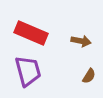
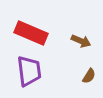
brown arrow: rotated 12 degrees clockwise
purple trapezoid: moved 1 px right; rotated 8 degrees clockwise
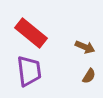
red rectangle: rotated 16 degrees clockwise
brown arrow: moved 4 px right, 6 px down
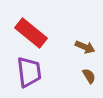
purple trapezoid: moved 1 px down
brown semicircle: rotated 63 degrees counterclockwise
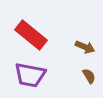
red rectangle: moved 2 px down
purple trapezoid: moved 1 px right, 3 px down; rotated 108 degrees clockwise
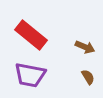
brown semicircle: moved 1 px left, 1 px down
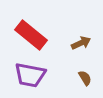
brown arrow: moved 4 px left, 4 px up; rotated 48 degrees counterclockwise
brown semicircle: moved 3 px left, 1 px down
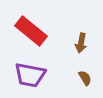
red rectangle: moved 4 px up
brown arrow: rotated 126 degrees clockwise
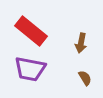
purple trapezoid: moved 6 px up
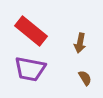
brown arrow: moved 1 px left
